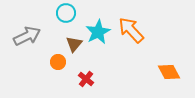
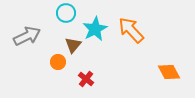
cyan star: moved 3 px left, 3 px up
brown triangle: moved 1 px left, 1 px down
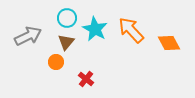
cyan circle: moved 1 px right, 5 px down
cyan star: rotated 15 degrees counterclockwise
gray arrow: moved 1 px right
brown triangle: moved 7 px left, 3 px up
orange circle: moved 2 px left
orange diamond: moved 29 px up
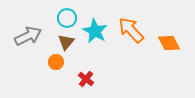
cyan star: moved 2 px down
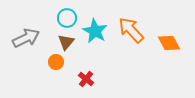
gray arrow: moved 2 px left, 2 px down
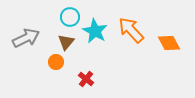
cyan circle: moved 3 px right, 1 px up
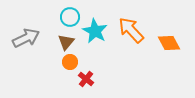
orange circle: moved 14 px right
